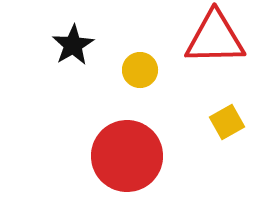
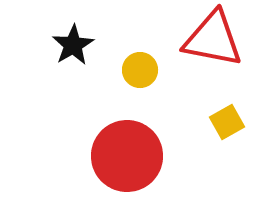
red triangle: moved 2 px left, 1 px down; rotated 12 degrees clockwise
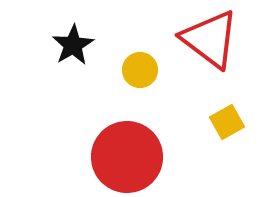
red triangle: moved 3 px left; rotated 26 degrees clockwise
red circle: moved 1 px down
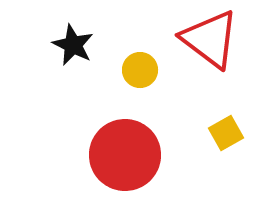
black star: rotated 15 degrees counterclockwise
yellow square: moved 1 px left, 11 px down
red circle: moved 2 px left, 2 px up
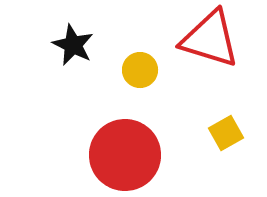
red triangle: rotated 20 degrees counterclockwise
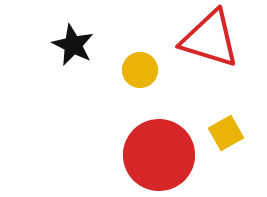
red circle: moved 34 px right
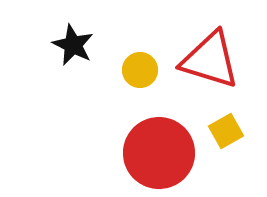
red triangle: moved 21 px down
yellow square: moved 2 px up
red circle: moved 2 px up
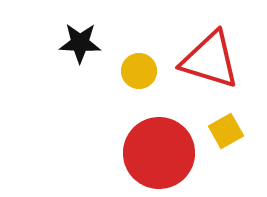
black star: moved 7 px right, 2 px up; rotated 24 degrees counterclockwise
yellow circle: moved 1 px left, 1 px down
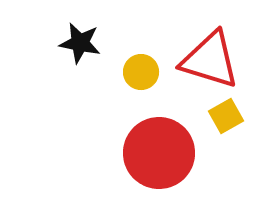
black star: rotated 9 degrees clockwise
yellow circle: moved 2 px right, 1 px down
yellow square: moved 15 px up
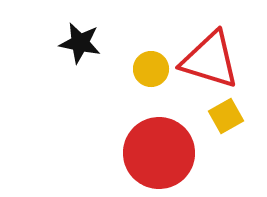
yellow circle: moved 10 px right, 3 px up
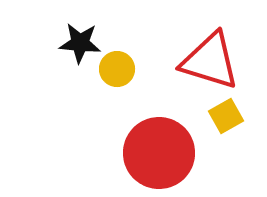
black star: rotated 6 degrees counterclockwise
red triangle: moved 1 px down
yellow circle: moved 34 px left
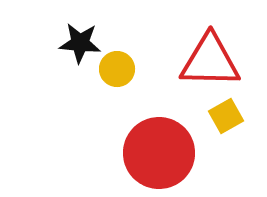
red triangle: rotated 16 degrees counterclockwise
